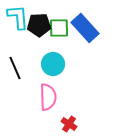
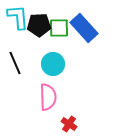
blue rectangle: moved 1 px left
black line: moved 5 px up
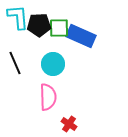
blue rectangle: moved 3 px left, 8 px down; rotated 24 degrees counterclockwise
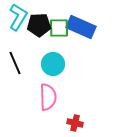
cyan L-shape: rotated 36 degrees clockwise
blue rectangle: moved 9 px up
red cross: moved 6 px right, 1 px up; rotated 21 degrees counterclockwise
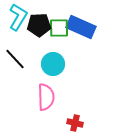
black line: moved 4 px up; rotated 20 degrees counterclockwise
pink semicircle: moved 2 px left
